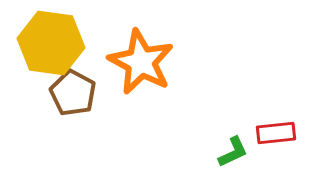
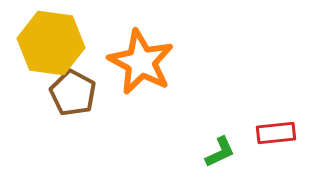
green L-shape: moved 13 px left
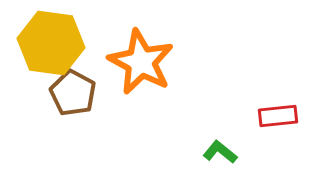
red rectangle: moved 2 px right, 17 px up
green L-shape: rotated 116 degrees counterclockwise
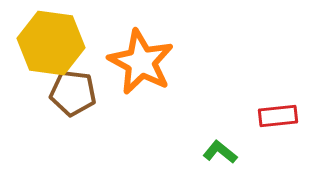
brown pentagon: rotated 21 degrees counterclockwise
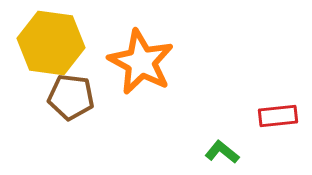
brown pentagon: moved 2 px left, 4 px down
green L-shape: moved 2 px right
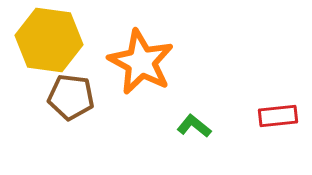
yellow hexagon: moved 2 px left, 3 px up
green L-shape: moved 28 px left, 26 px up
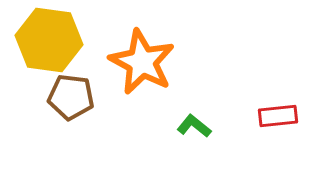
orange star: moved 1 px right
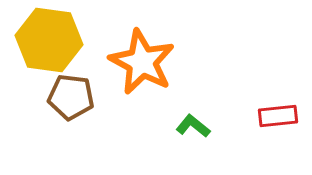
green L-shape: moved 1 px left
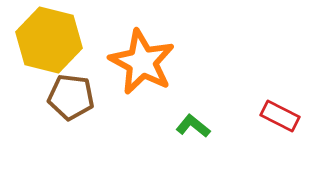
yellow hexagon: rotated 6 degrees clockwise
red rectangle: moved 2 px right; rotated 33 degrees clockwise
